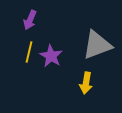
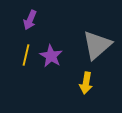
gray triangle: rotated 20 degrees counterclockwise
yellow line: moved 3 px left, 3 px down
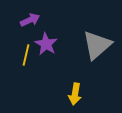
purple arrow: rotated 138 degrees counterclockwise
purple star: moved 5 px left, 12 px up
yellow arrow: moved 11 px left, 11 px down
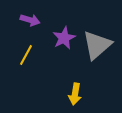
purple arrow: rotated 42 degrees clockwise
purple star: moved 18 px right, 6 px up; rotated 15 degrees clockwise
yellow line: rotated 15 degrees clockwise
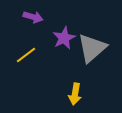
purple arrow: moved 3 px right, 3 px up
gray triangle: moved 5 px left, 3 px down
yellow line: rotated 25 degrees clockwise
